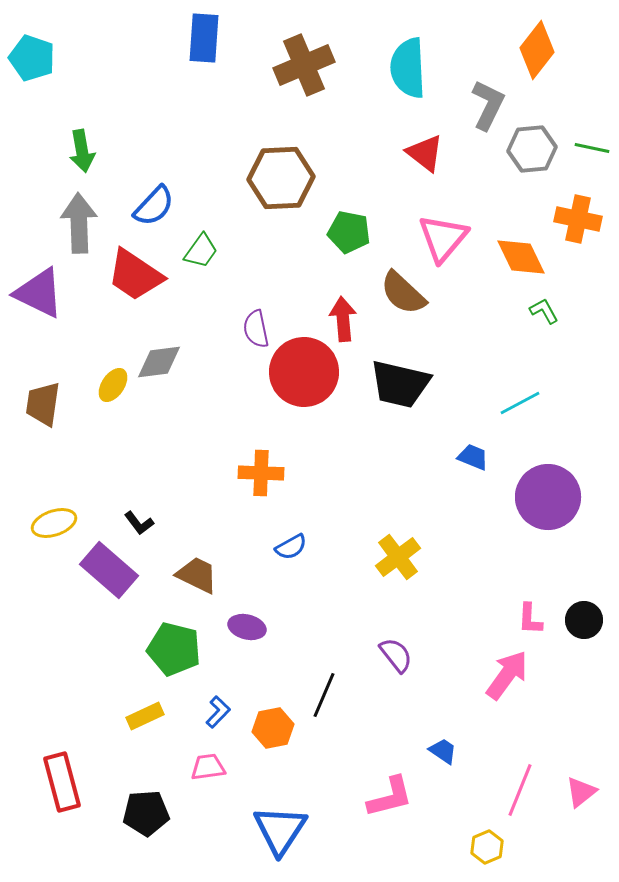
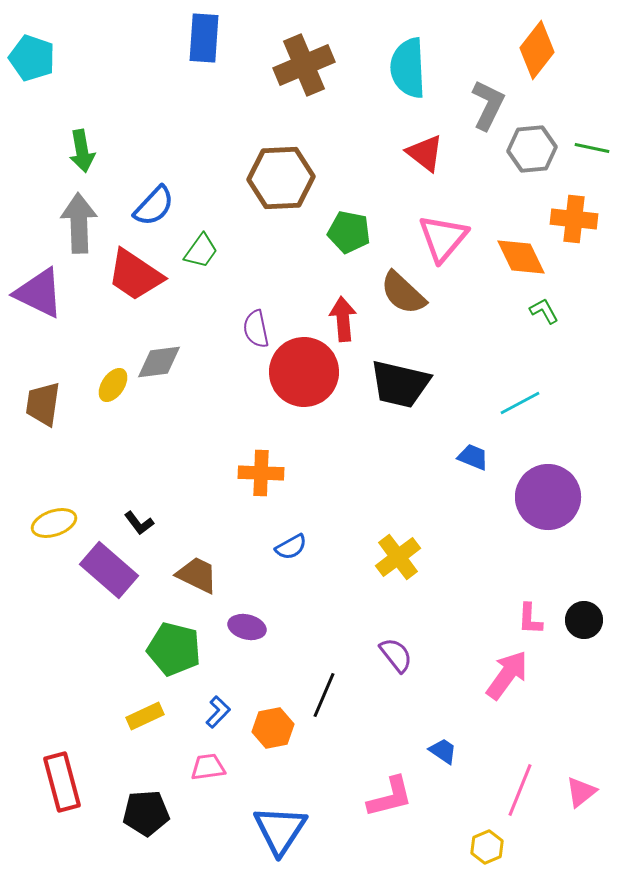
orange cross at (578, 219): moved 4 px left; rotated 6 degrees counterclockwise
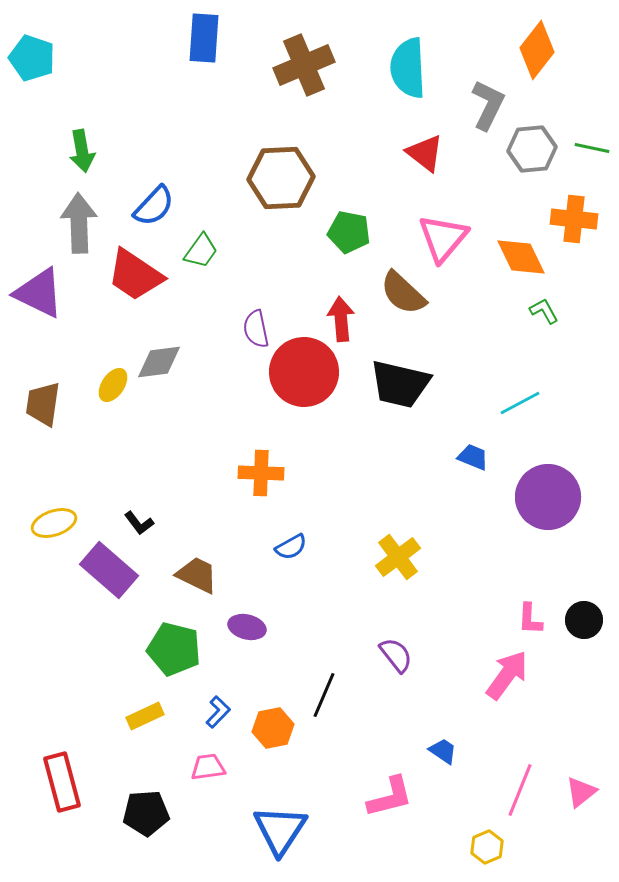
red arrow at (343, 319): moved 2 px left
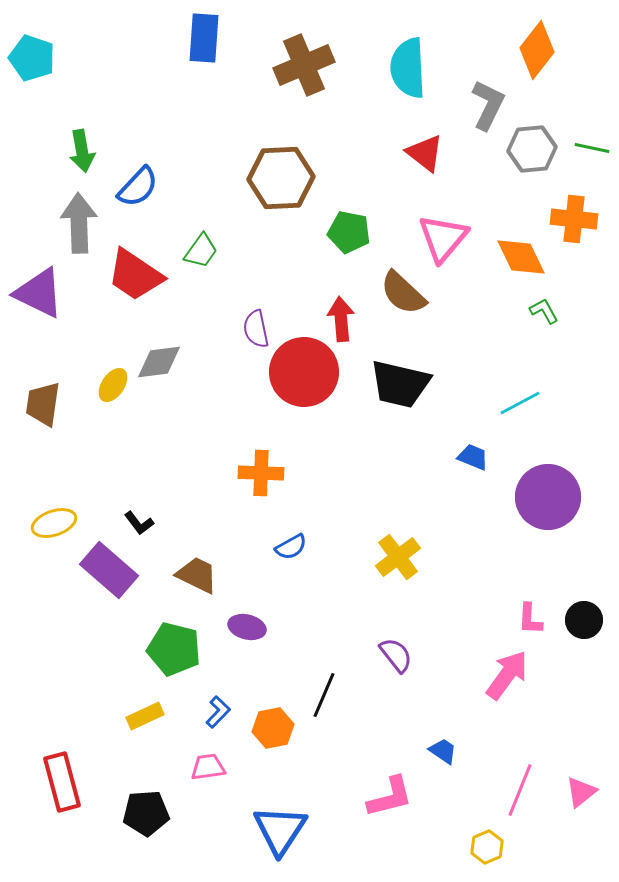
blue semicircle at (154, 206): moved 16 px left, 19 px up
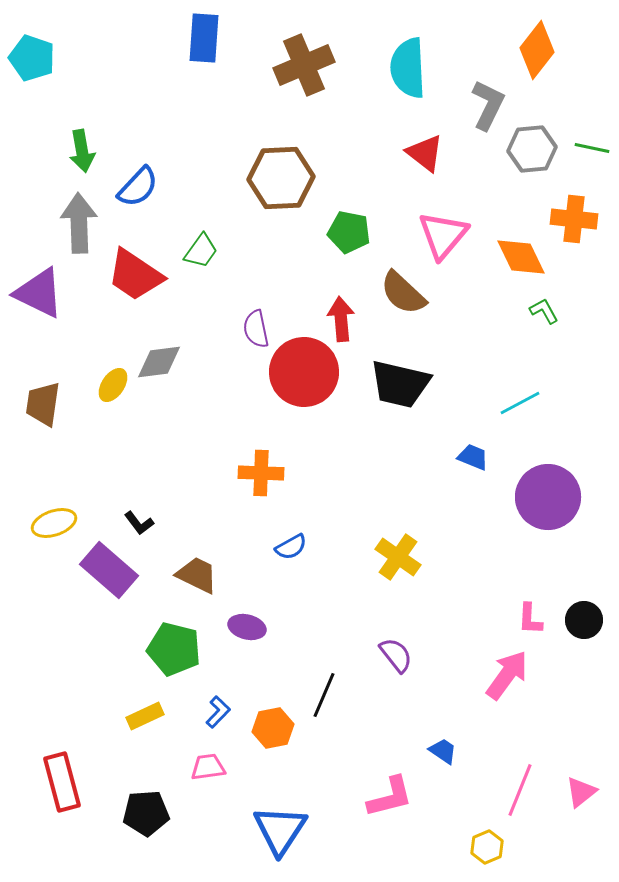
pink triangle at (443, 238): moved 3 px up
yellow cross at (398, 557): rotated 18 degrees counterclockwise
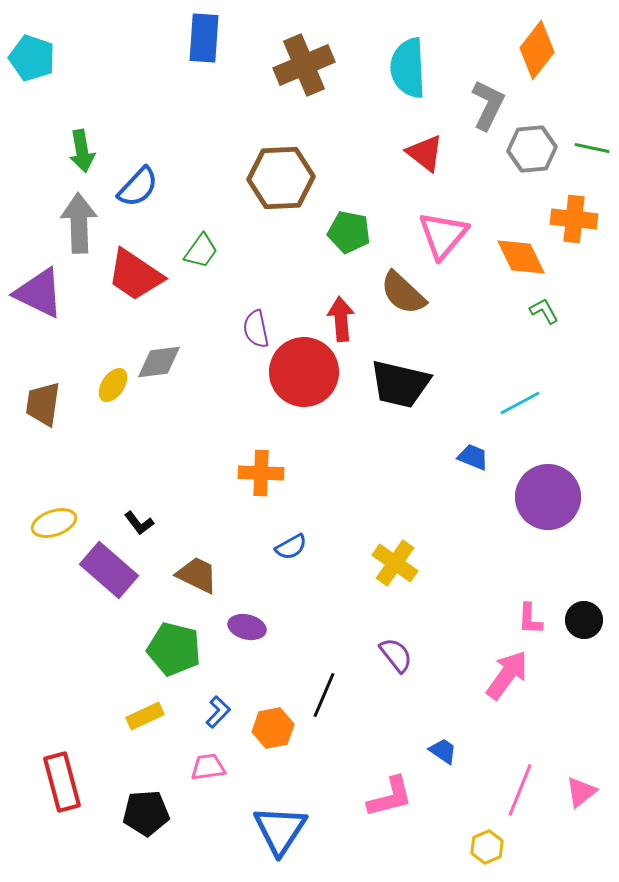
yellow cross at (398, 557): moved 3 px left, 6 px down
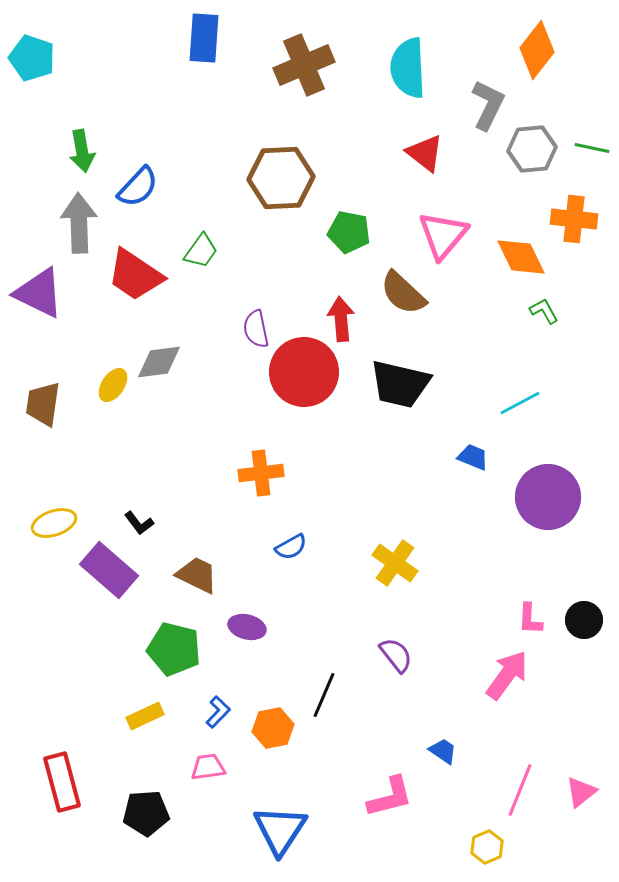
orange cross at (261, 473): rotated 9 degrees counterclockwise
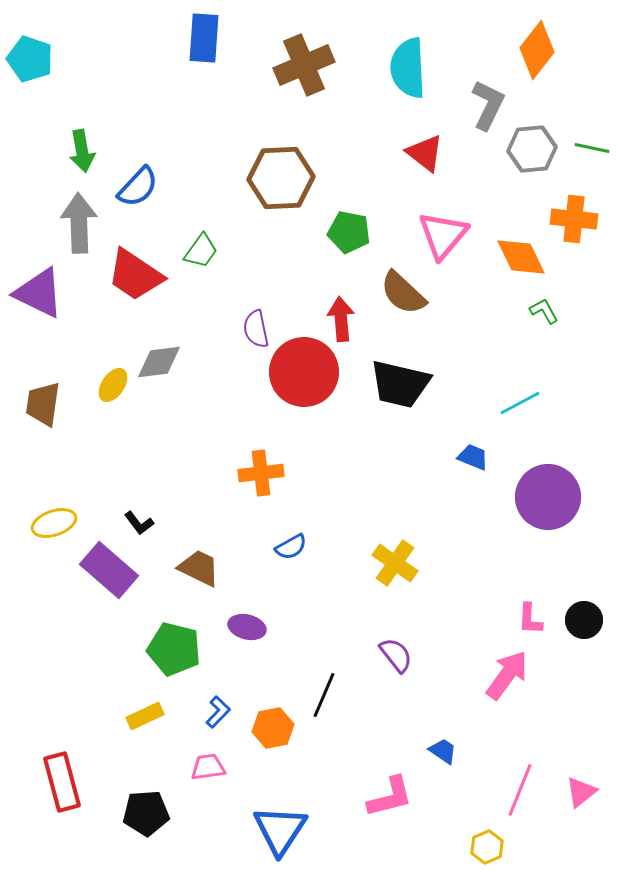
cyan pentagon at (32, 58): moved 2 px left, 1 px down
brown trapezoid at (197, 575): moved 2 px right, 7 px up
